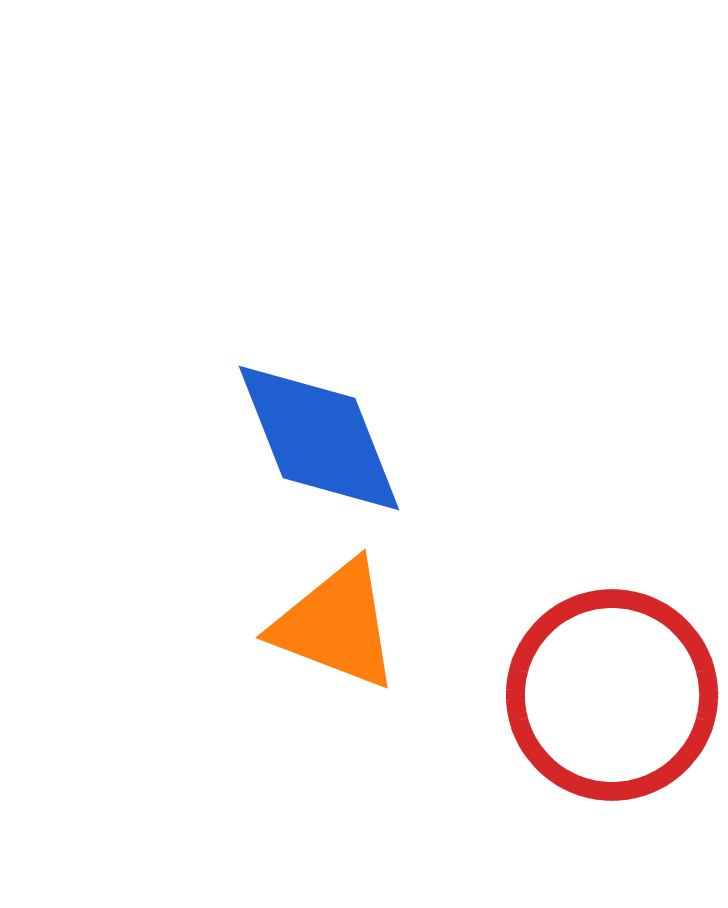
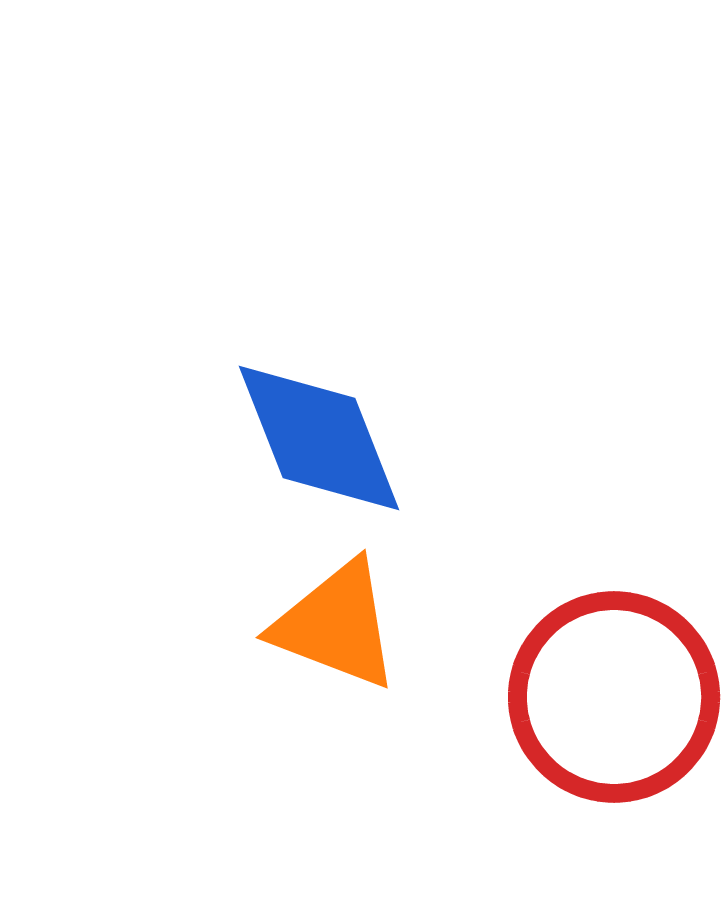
red circle: moved 2 px right, 2 px down
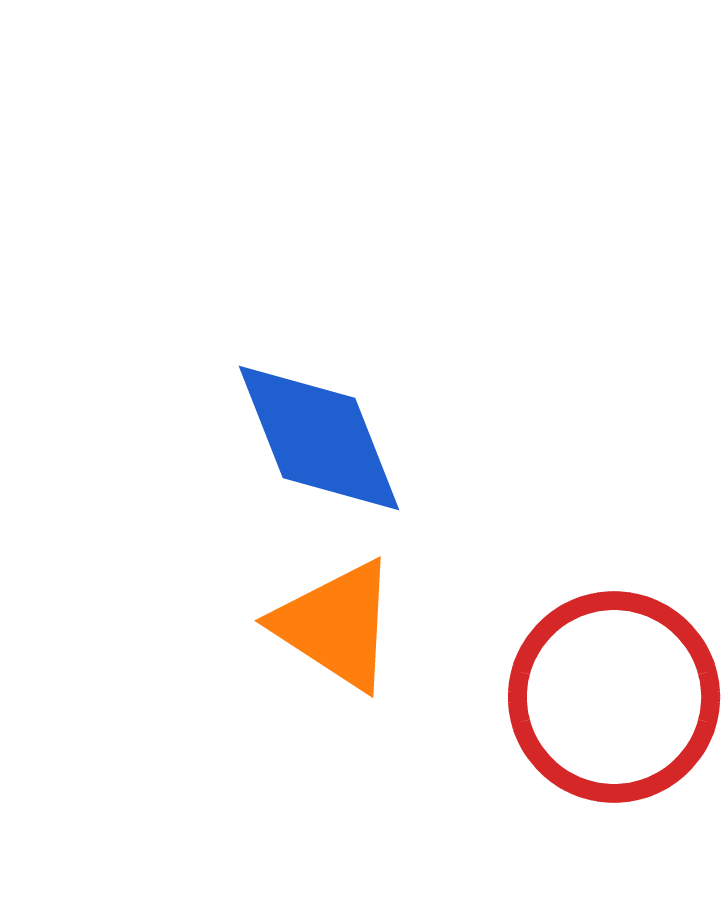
orange triangle: rotated 12 degrees clockwise
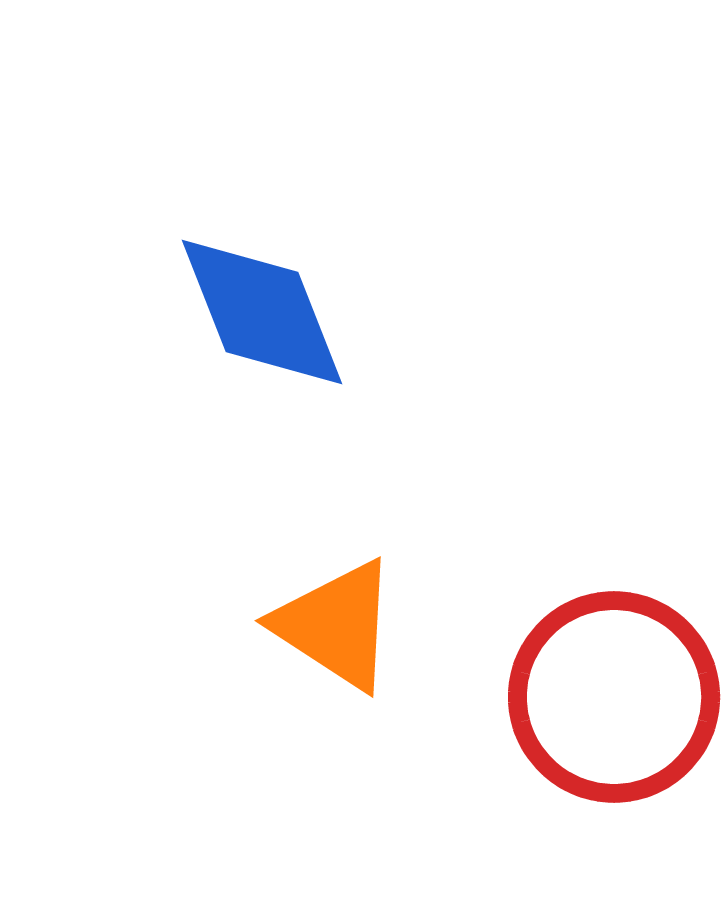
blue diamond: moved 57 px left, 126 px up
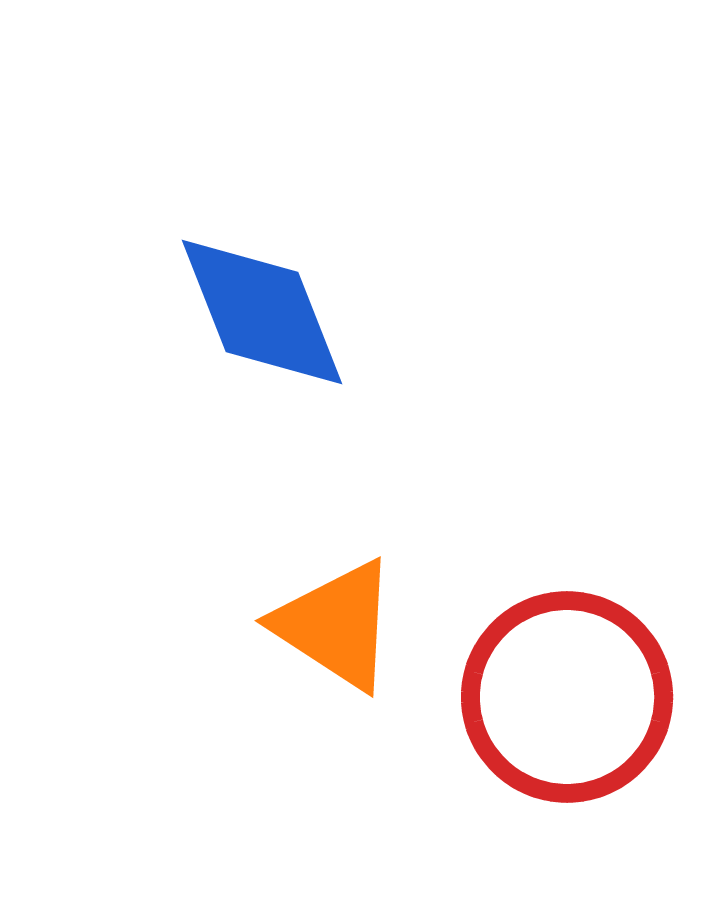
red circle: moved 47 px left
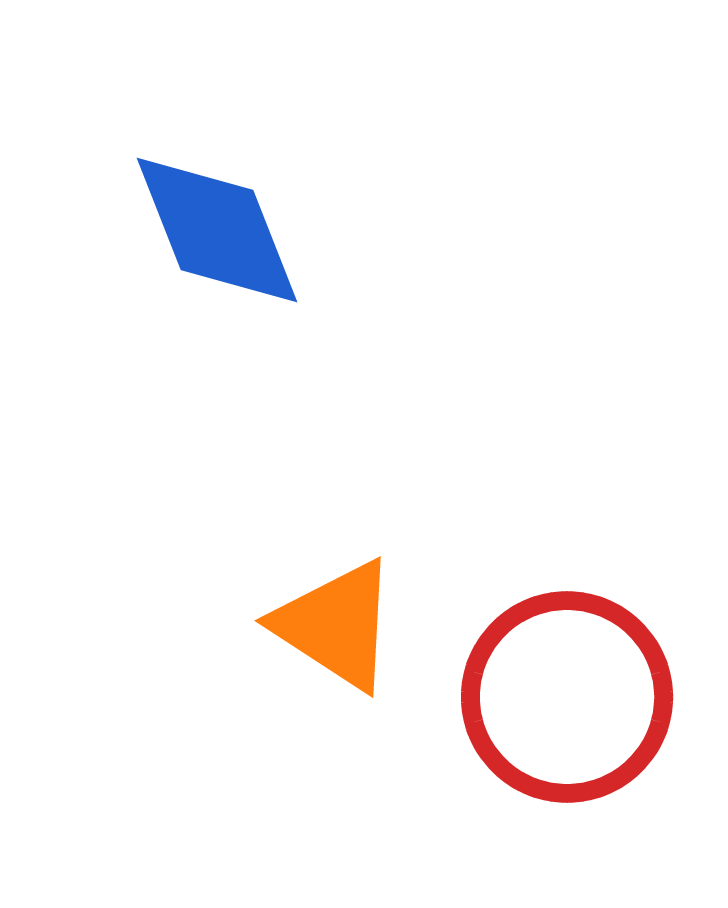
blue diamond: moved 45 px left, 82 px up
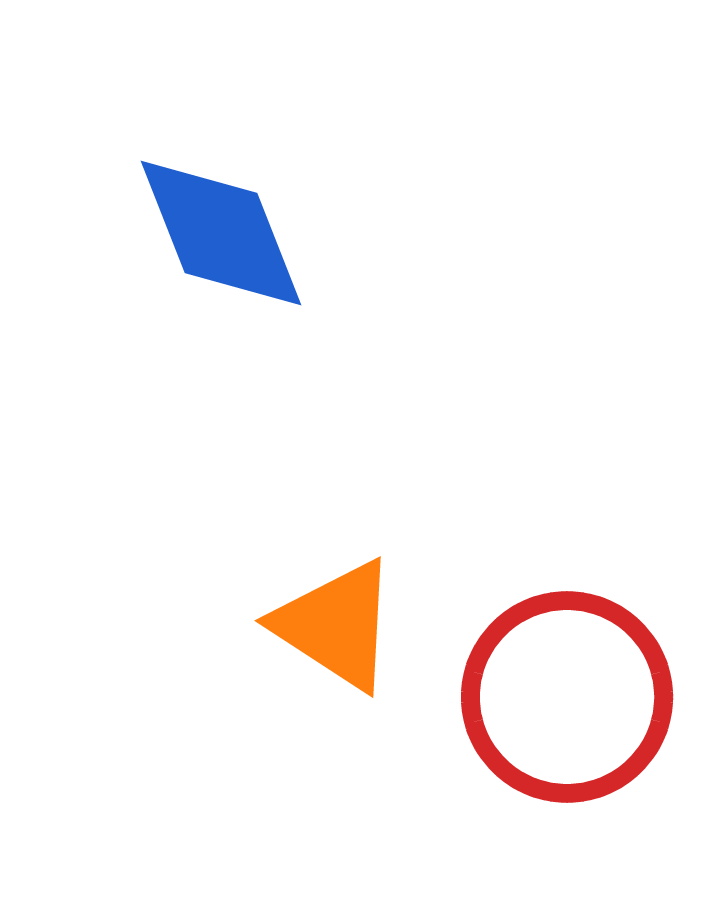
blue diamond: moved 4 px right, 3 px down
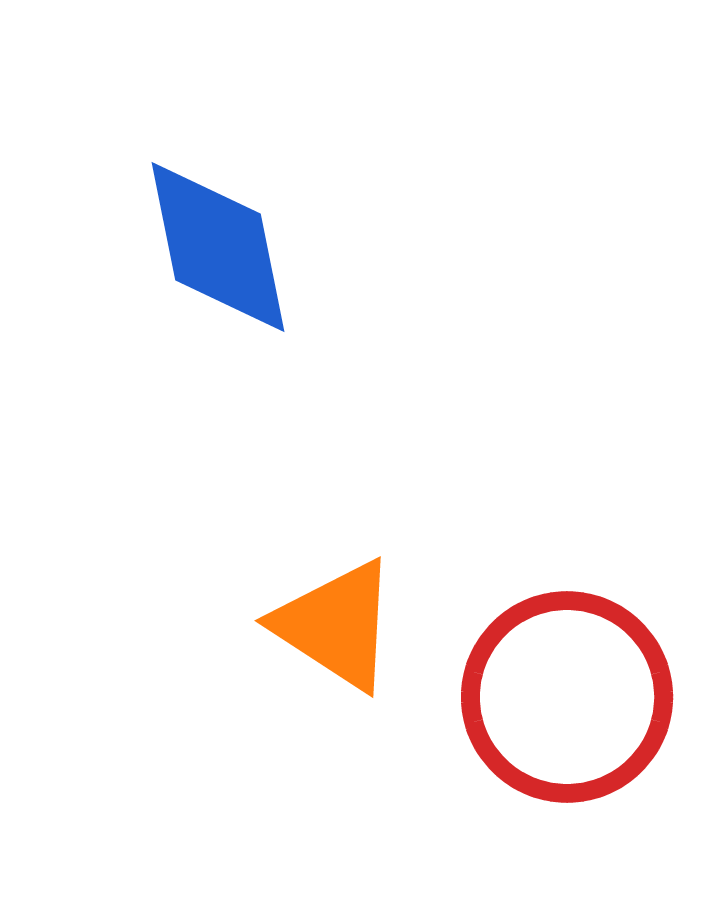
blue diamond: moved 3 px left, 14 px down; rotated 10 degrees clockwise
